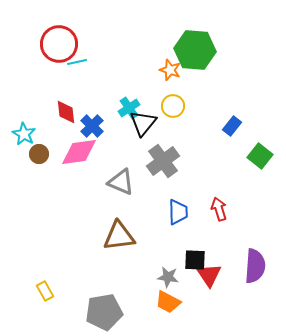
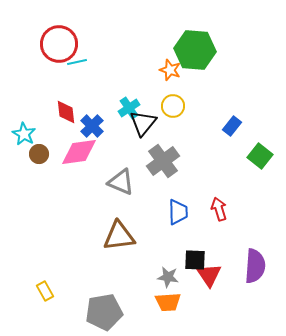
orange trapezoid: rotated 32 degrees counterclockwise
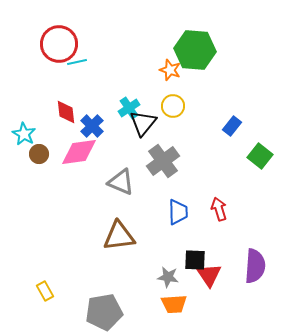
orange trapezoid: moved 6 px right, 2 px down
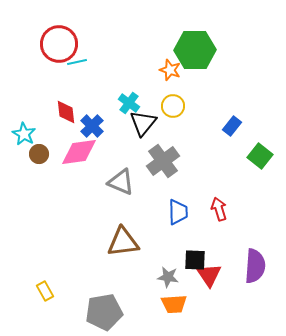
green hexagon: rotated 6 degrees counterclockwise
cyan cross: moved 5 px up; rotated 20 degrees counterclockwise
brown triangle: moved 4 px right, 6 px down
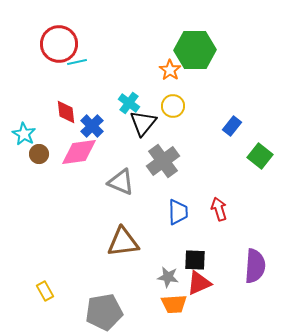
orange star: rotated 15 degrees clockwise
red triangle: moved 10 px left, 8 px down; rotated 40 degrees clockwise
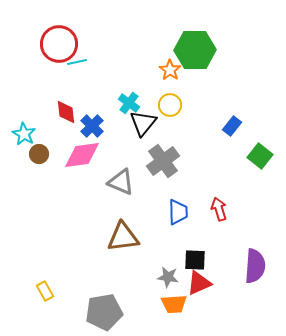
yellow circle: moved 3 px left, 1 px up
pink diamond: moved 3 px right, 3 px down
brown triangle: moved 5 px up
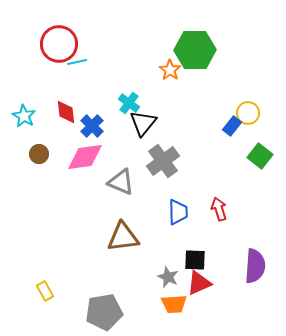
yellow circle: moved 78 px right, 8 px down
cyan star: moved 18 px up
pink diamond: moved 3 px right, 2 px down
gray star: rotated 15 degrees clockwise
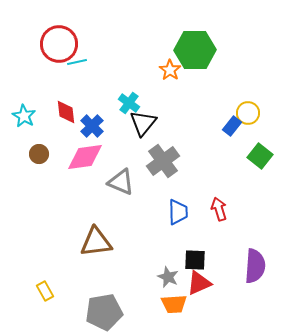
brown triangle: moved 27 px left, 5 px down
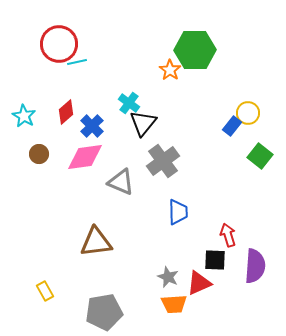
red diamond: rotated 55 degrees clockwise
red arrow: moved 9 px right, 26 px down
black square: moved 20 px right
